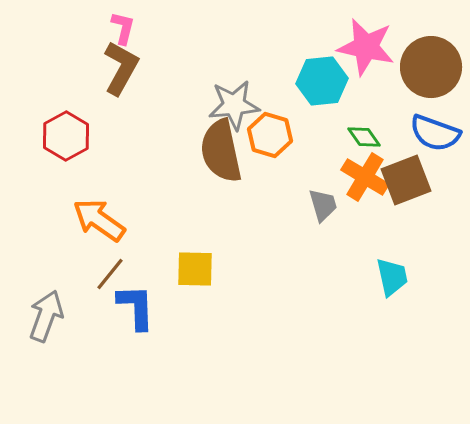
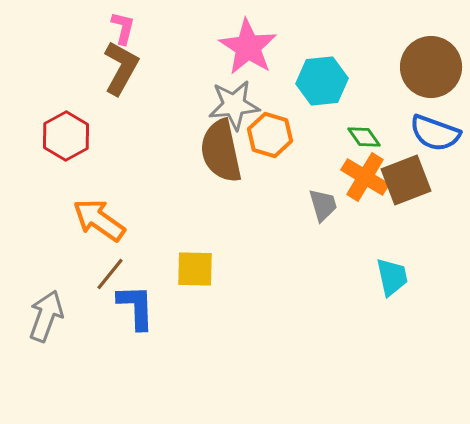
pink star: moved 118 px left; rotated 20 degrees clockwise
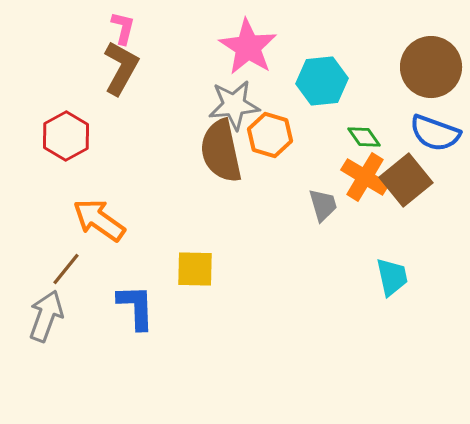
brown square: rotated 18 degrees counterclockwise
brown line: moved 44 px left, 5 px up
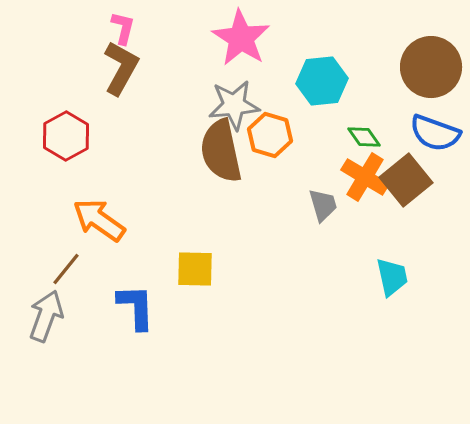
pink star: moved 7 px left, 9 px up
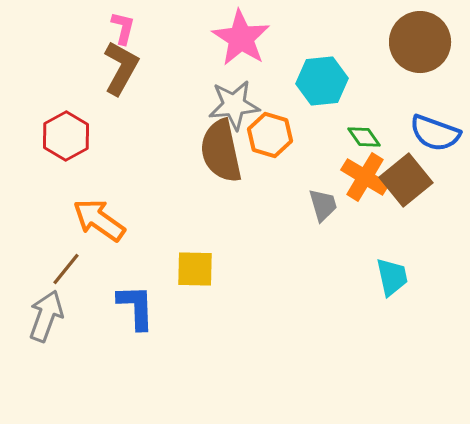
brown circle: moved 11 px left, 25 px up
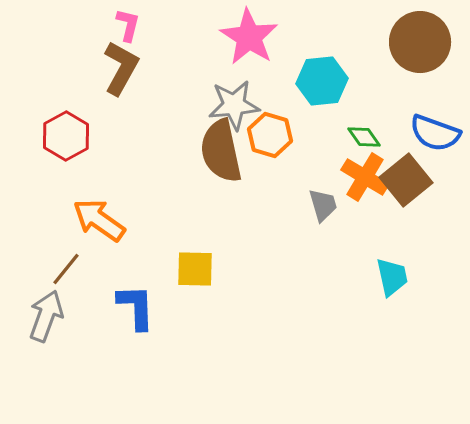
pink L-shape: moved 5 px right, 3 px up
pink star: moved 8 px right, 1 px up
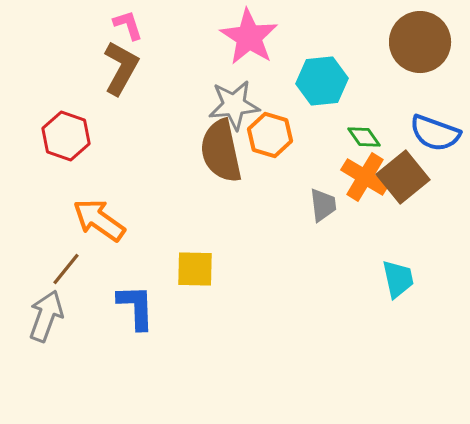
pink L-shape: rotated 32 degrees counterclockwise
red hexagon: rotated 12 degrees counterclockwise
brown square: moved 3 px left, 3 px up
gray trapezoid: rotated 9 degrees clockwise
cyan trapezoid: moved 6 px right, 2 px down
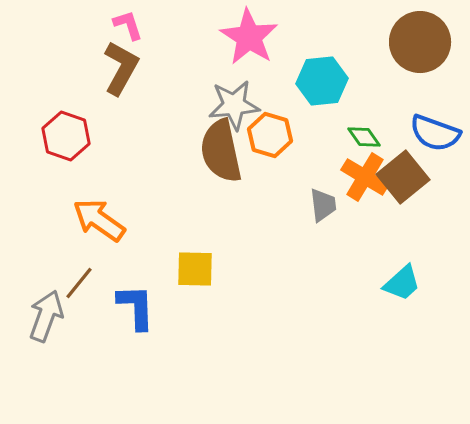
brown line: moved 13 px right, 14 px down
cyan trapezoid: moved 4 px right, 4 px down; rotated 60 degrees clockwise
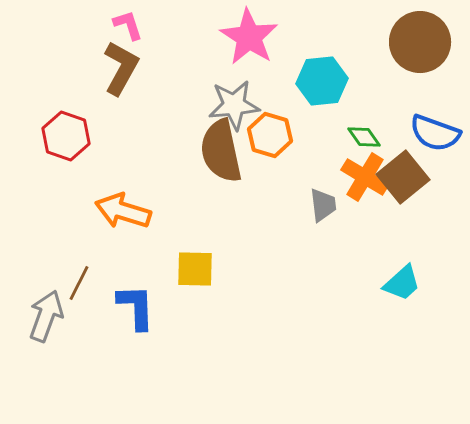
orange arrow: moved 24 px right, 9 px up; rotated 18 degrees counterclockwise
brown line: rotated 12 degrees counterclockwise
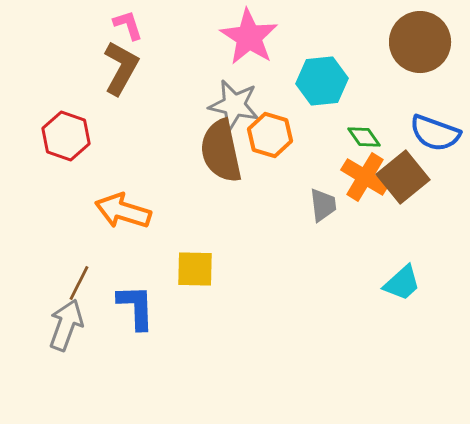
gray star: rotated 18 degrees clockwise
gray arrow: moved 20 px right, 9 px down
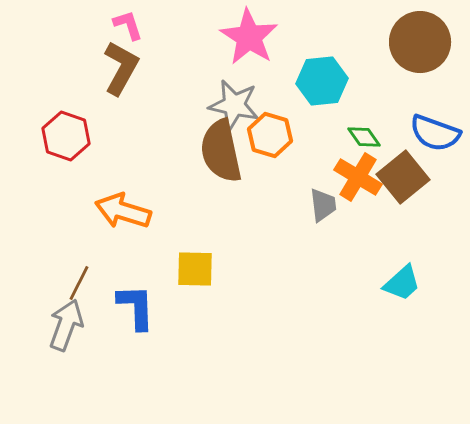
orange cross: moved 7 px left
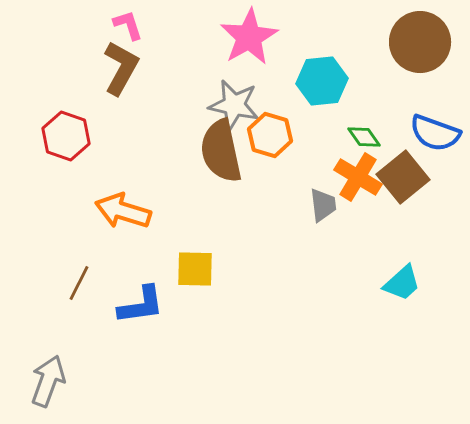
pink star: rotated 10 degrees clockwise
blue L-shape: moved 5 px right, 2 px up; rotated 84 degrees clockwise
gray arrow: moved 18 px left, 56 px down
